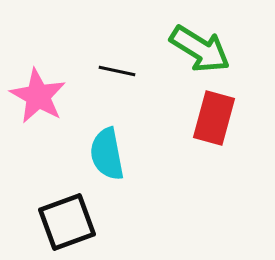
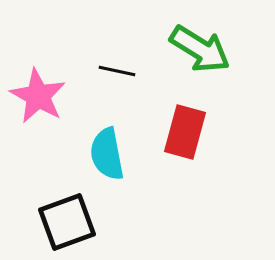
red rectangle: moved 29 px left, 14 px down
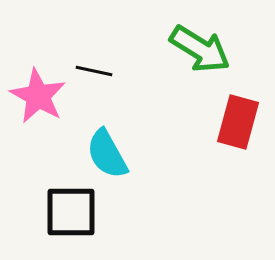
black line: moved 23 px left
red rectangle: moved 53 px right, 10 px up
cyan semicircle: rotated 18 degrees counterclockwise
black square: moved 4 px right, 10 px up; rotated 20 degrees clockwise
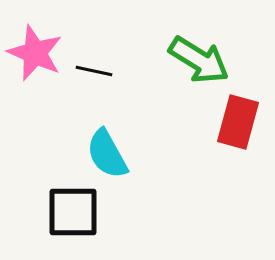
green arrow: moved 1 px left, 11 px down
pink star: moved 3 px left, 43 px up; rotated 6 degrees counterclockwise
black square: moved 2 px right
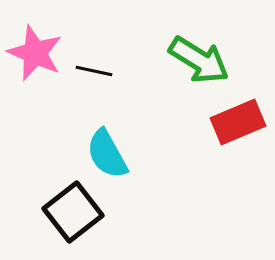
red rectangle: rotated 52 degrees clockwise
black square: rotated 38 degrees counterclockwise
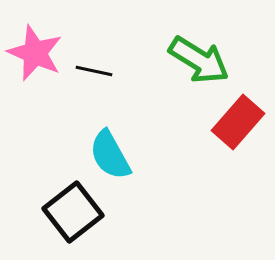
red rectangle: rotated 26 degrees counterclockwise
cyan semicircle: moved 3 px right, 1 px down
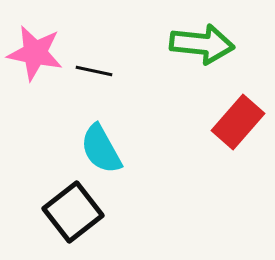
pink star: rotated 12 degrees counterclockwise
green arrow: moved 3 px right, 16 px up; rotated 26 degrees counterclockwise
cyan semicircle: moved 9 px left, 6 px up
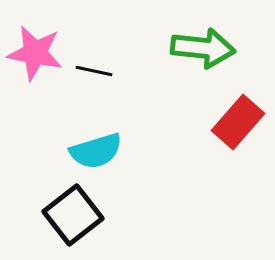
green arrow: moved 1 px right, 4 px down
cyan semicircle: moved 5 px left, 2 px down; rotated 78 degrees counterclockwise
black square: moved 3 px down
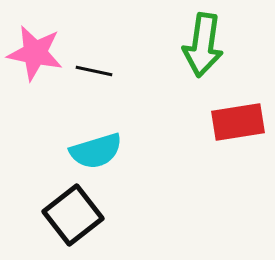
green arrow: moved 3 px up; rotated 92 degrees clockwise
red rectangle: rotated 40 degrees clockwise
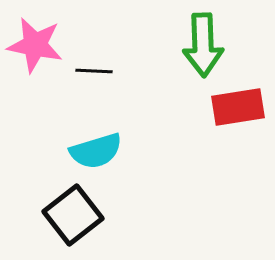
green arrow: rotated 10 degrees counterclockwise
pink star: moved 8 px up
black line: rotated 9 degrees counterclockwise
red rectangle: moved 15 px up
